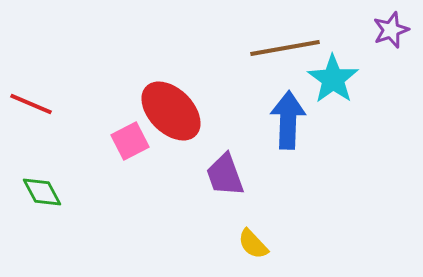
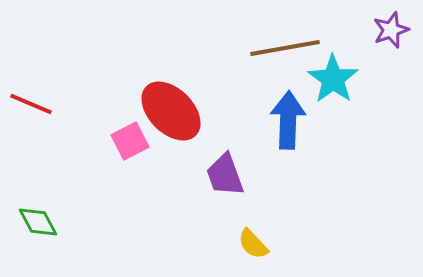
green diamond: moved 4 px left, 30 px down
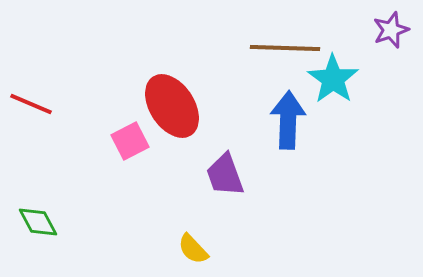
brown line: rotated 12 degrees clockwise
red ellipse: moved 1 px right, 5 px up; rotated 12 degrees clockwise
yellow semicircle: moved 60 px left, 5 px down
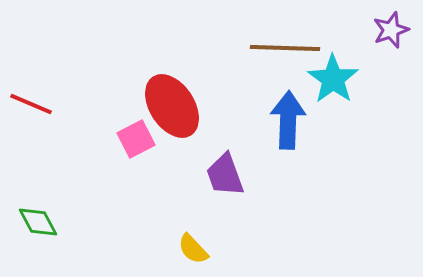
pink square: moved 6 px right, 2 px up
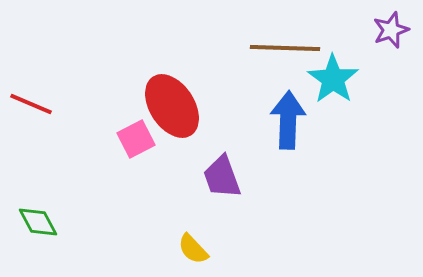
purple trapezoid: moved 3 px left, 2 px down
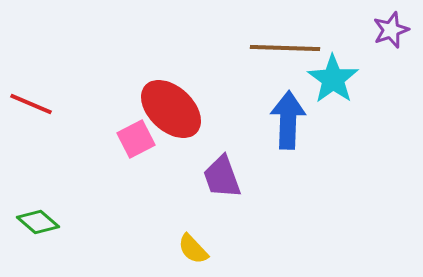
red ellipse: moved 1 px left, 3 px down; rotated 14 degrees counterclockwise
green diamond: rotated 21 degrees counterclockwise
